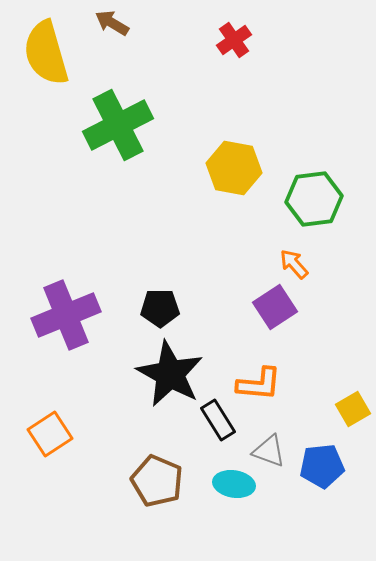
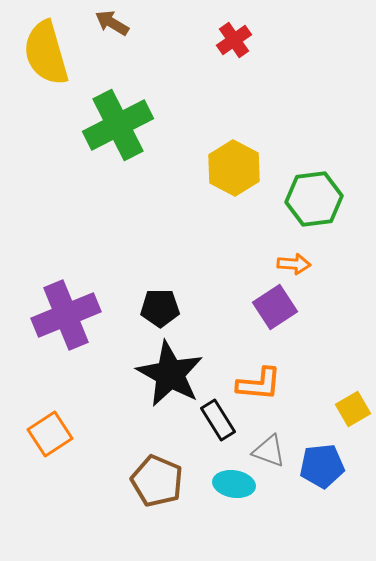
yellow hexagon: rotated 18 degrees clockwise
orange arrow: rotated 136 degrees clockwise
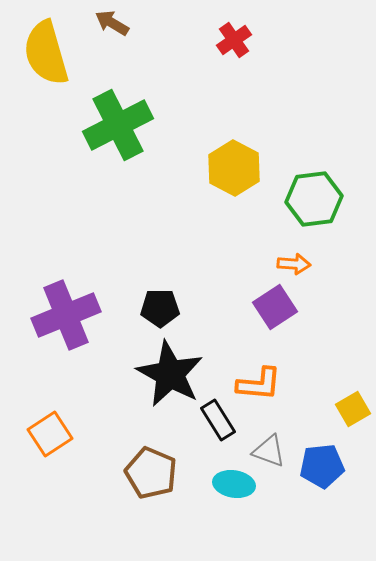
brown pentagon: moved 6 px left, 8 px up
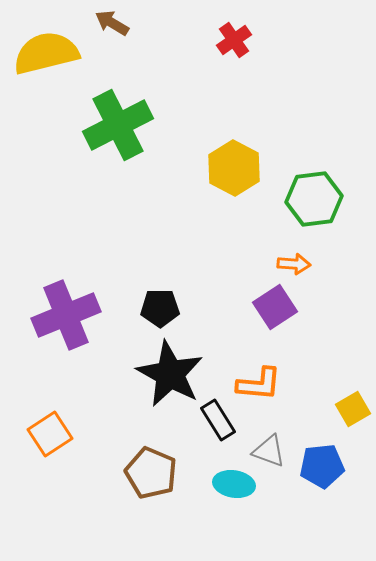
yellow semicircle: rotated 92 degrees clockwise
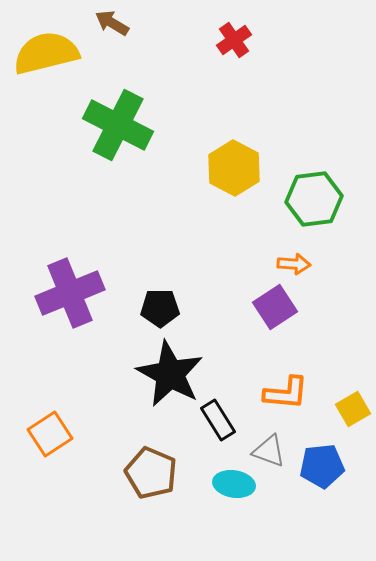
green cross: rotated 36 degrees counterclockwise
purple cross: moved 4 px right, 22 px up
orange L-shape: moved 27 px right, 9 px down
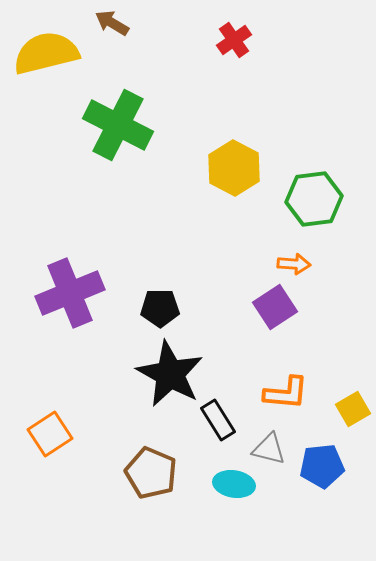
gray triangle: moved 2 px up; rotated 6 degrees counterclockwise
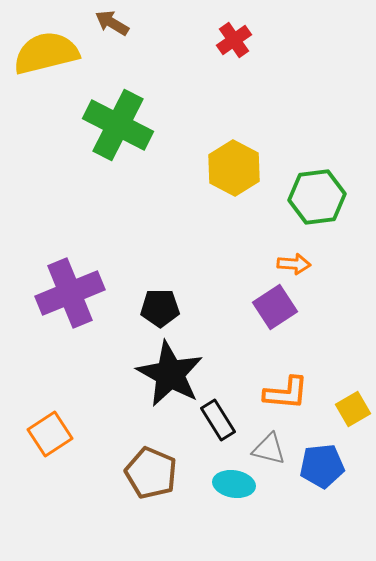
green hexagon: moved 3 px right, 2 px up
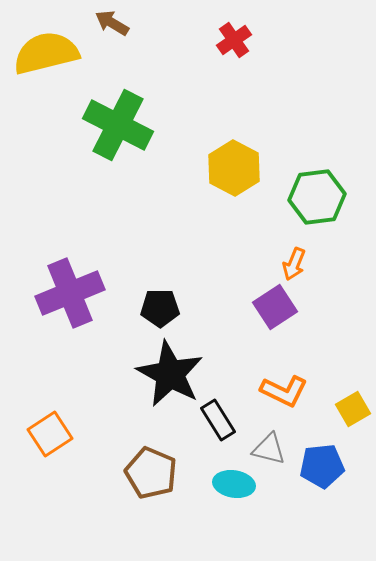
orange arrow: rotated 108 degrees clockwise
orange L-shape: moved 2 px left, 2 px up; rotated 21 degrees clockwise
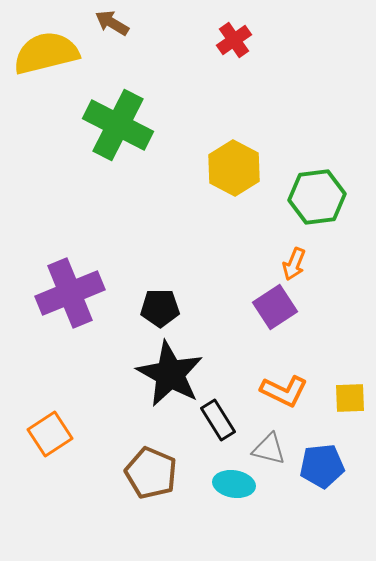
yellow square: moved 3 px left, 11 px up; rotated 28 degrees clockwise
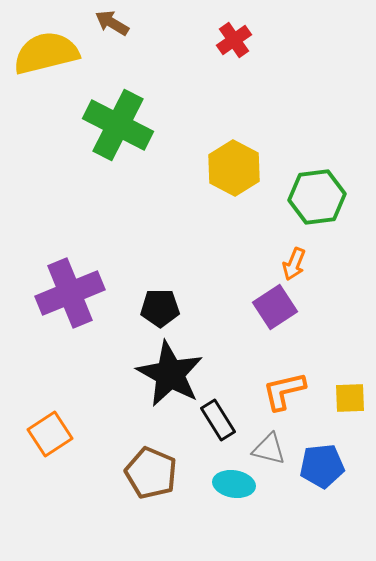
orange L-shape: rotated 141 degrees clockwise
